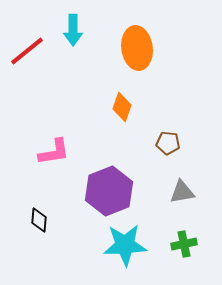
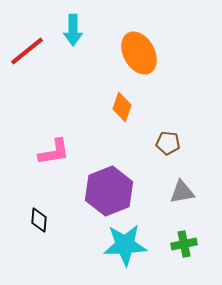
orange ellipse: moved 2 px right, 5 px down; rotated 21 degrees counterclockwise
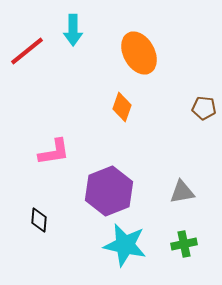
brown pentagon: moved 36 px right, 35 px up
cyan star: rotated 15 degrees clockwise
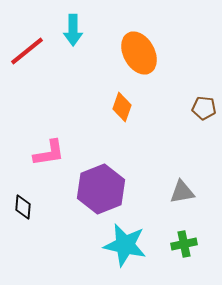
pink L-shape: moved 5 px left, 1 px down
purple hexagon: moved 8 px left, 2 px up
black diamond: moved 16 px left, 13 px up
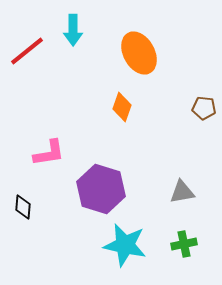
purple hexagon: rotated 21 degrees counterclockwise
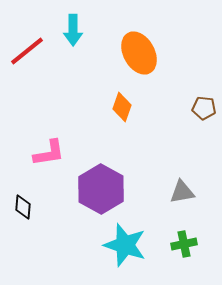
purple hexagon: rotated 12 degrees clockwise
cyan star: rotated 6 degrees clockwise
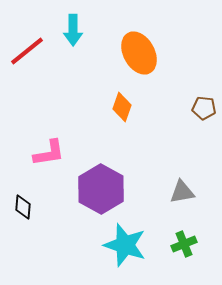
green cross: rotated 10 degrees counterclockwise
